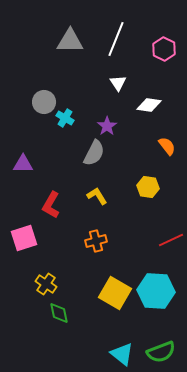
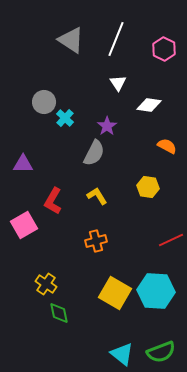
gray triangle: moved 1 px right, 1 px up; rotated 32 degrees clockwise
cyan cross: rotated 12 degrees clockwise
orange semicircle: rotated 24 degrees counterclockwise
red L-shape: moved 2 px right, 4 px up
pink square: moved 13 px up; rotated 12 degrees counterclockwise
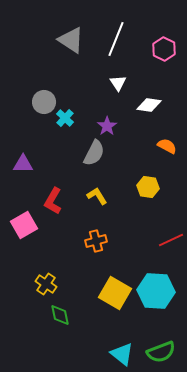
green diamond: moved 1 px right, 2 px down
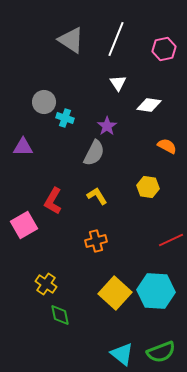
pink hexagon: rotated 20 degrees clockwise
cyan cross: rotated 24 degrees counterclockwise
purple triangle: moved 17 px up
yellow square: rotated 12 degrees clockwise
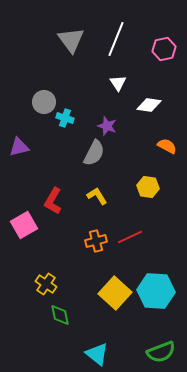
gray triangle: rotated 20 degrees clockwise
purple star: rotated 18 degrees counterclockwise
purple triangle: moved 4 px left; rotated 15 degrees counterclockwise
red line: moved 41 px left, 3 px up
cyan triangle: moved 25 px left
